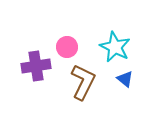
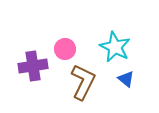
pink circle: moved 2 px left, 2 px down
purple cross: moved 3 px left
blue triangle: moved 1 px right
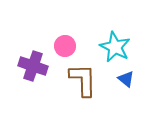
pink circle: moved 3 px up
purple cross: rotated 28 degrees clockwise
brown L-shape: moved 2 px up; rotated 27 degrees counterclockwise
